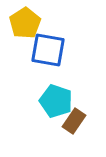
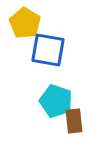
yellow pentagon: rotated 8 degrees counterclockwise
brown rectangle: rotated 40 degrees counterclockwise
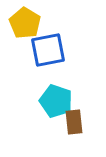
blue square: rotated 21 degrees counterclockwise
brown rectangle: moved 1 px down
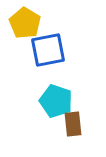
brown rectangle: moved 1 px left, 2 px down
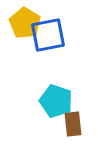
blue square: moved 15 px up
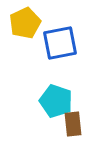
yellow pentagon: rotated 16 degrees clockwise
blue square: moved 12 px right, 8 px down
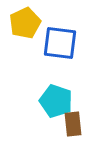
blue square: rotated 18 degrees clockwise
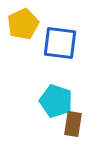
yellow pentagon: moved 2 px left, 1 px down
brown rectangle: rotated 15 degrees clockwise
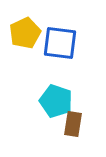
yellow pentagon: moved 2 px right, 9 px down
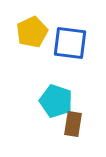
yellow pentagon: moved 7 px right, 1 px up
blue square: moved 10 px right
